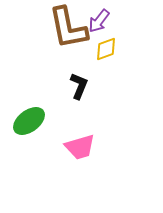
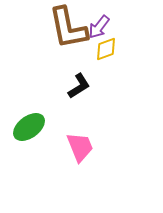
purple arrow: moved 6 px down
black L-shape: rotated 36 degrees clockwise
green ellipse: moved 6 px down
pink trapezoid: rotated 96 degrees counterclockwise
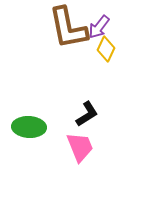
yellow diamond: rotated 45 degrees counterclockwise
black L-shape: moved 8 px right, 28 px down
green ellipse: rotated 40 degrees clockwise
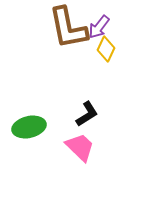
green ellipse: rotated 16 degrees counterclockwise
pink trapezoid: rotated 24 degrees counterclockwise
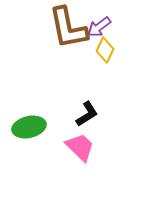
purple arrow: rotated 15 degrees clockwise
yellow diamond: moved 1 px left, 1 px down
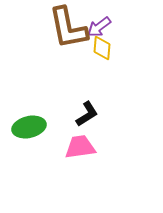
yellow diamond: moved 3 px left, 2 px up; rotated 20 degrees counterclockwise
pink trapezoid: rotated 52 degrees counterclockwise
